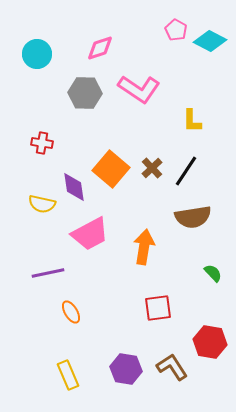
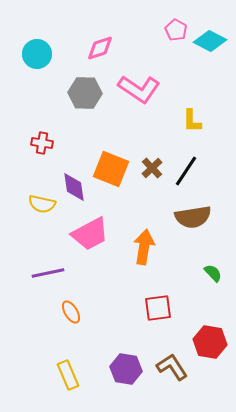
orange square: rotated 18 degrees counterclockwise
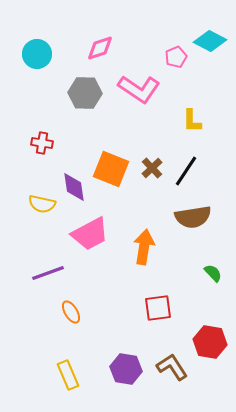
pink pentagon: moved 27 px down; rotated 20 degrees clockwise
purple line: rotated 8 degrees counterclockwise
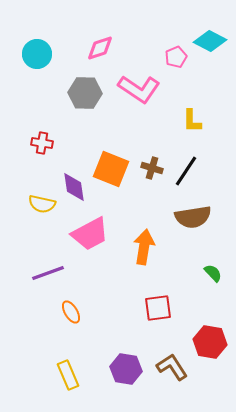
brown cross: rotated 30 degrees counterclockwise
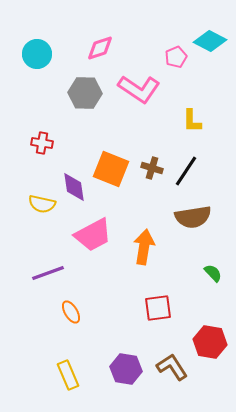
pink trapezoid: moved 3 px right, 1 px down
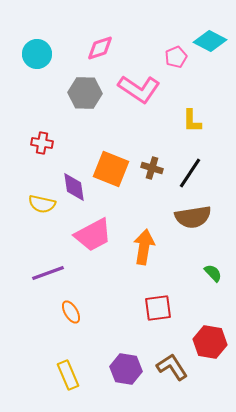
black line: moved 4 px right, 2 px down
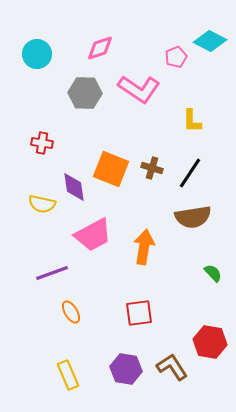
purple line: moved 4 px right
red square: moved 19 px left, 5 px down
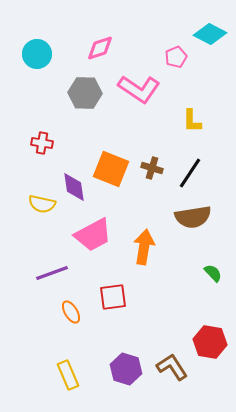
cyan diamond: moved 7 px up
red square: moved 26 px left, 16 px up
purple hexagon: rotated 8 degrees clockwise
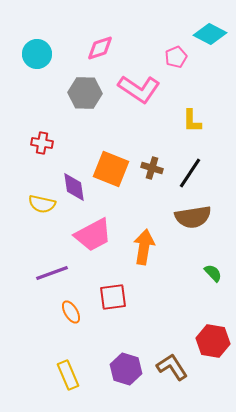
red hexagon: moved 3 px right, 1 px up
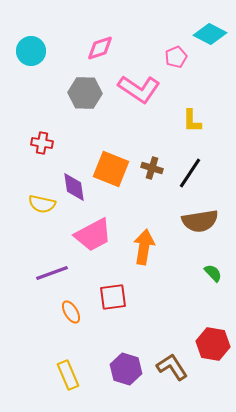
cyan circle: moved 6 px left, 3 px up
brown semicircle: moved 7 px right, 4 px down
red hexagon: moved 3 px down
